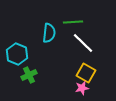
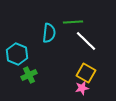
white line: moved 3 px right, 2 px up
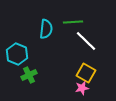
cyan semicircle: moved 3 px left, 4 px up
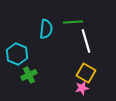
white line: rotated 30 degrees clockwise
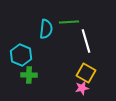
green line: moved 4 px left
cyan hexagon: moved 4 px right, 1 px down
green cross: rotated 28 degrees clockwise
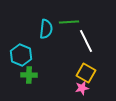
white line: rotated 10 degrees counterclockwise
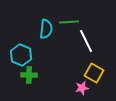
yellow square: moved 8 px right
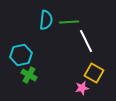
cyan semicircle: moved 9 px up
cyan hexagon: rotated 25 degrees clockwise
green cross: rotated 28 degrees clockwise
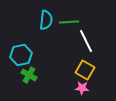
yellow square: moved 9 px left, 3 px up
pink star: rotated 16 degrees clockwise
